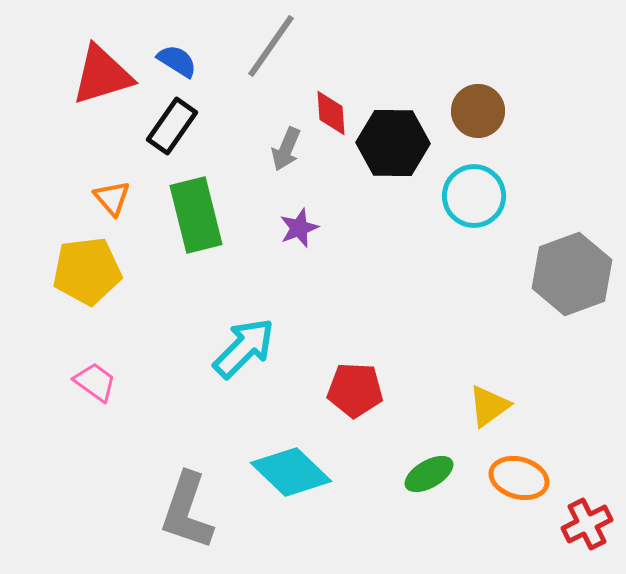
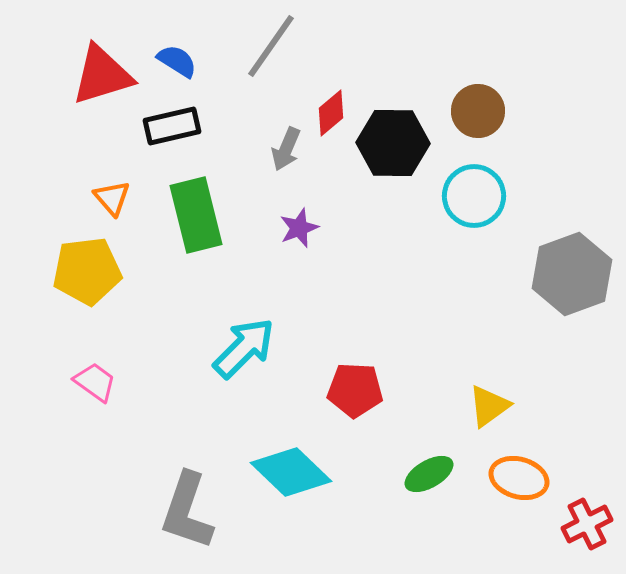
red diamond: rotated 54 degrees clockwise
black rectangle: rotated 42 degrees clockwise
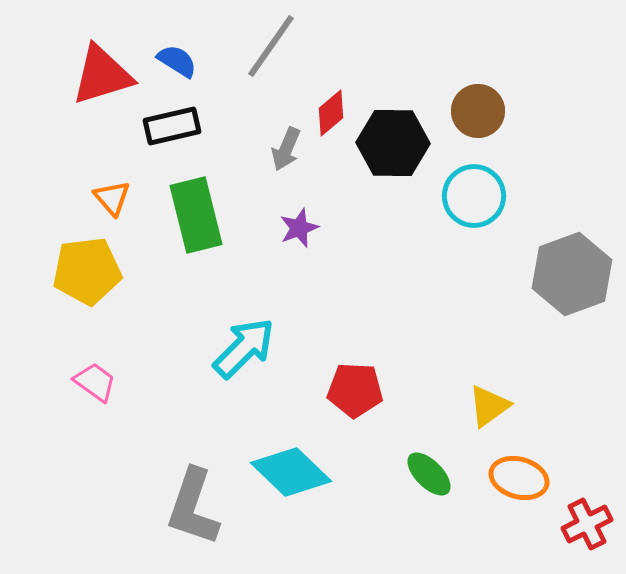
green ellipse: rotated 75 degrees clockwise
gray L-shape: moved 6 px right, 4 px up
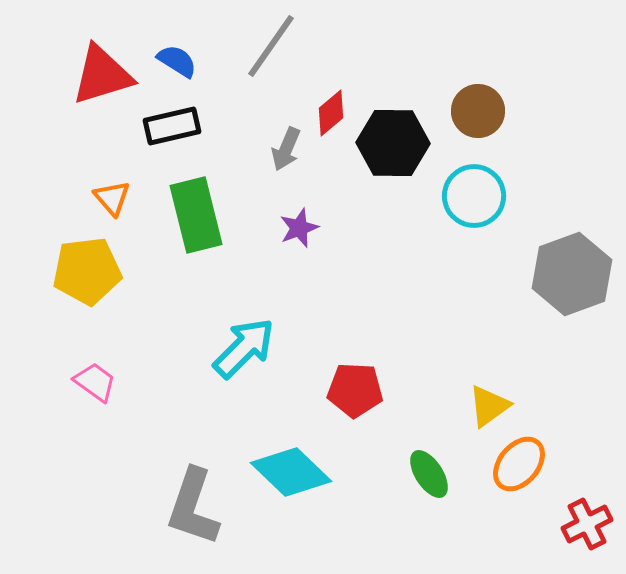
green ellipse: rotated 12 degrees clockwise
orange ellipse: moved 14 px up; rotated 66 degrees counterclockwise
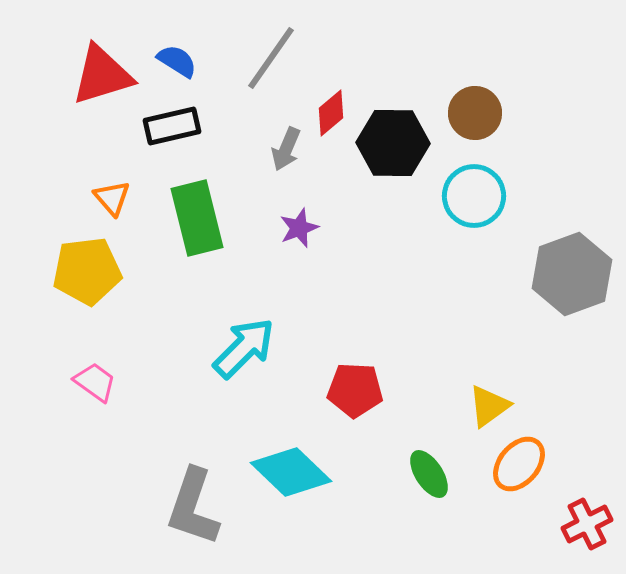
gray line: moved 12 px down
brown circle: moved 3 px left, 2 px down
green rectangle: moved 1 px right, 3 px down
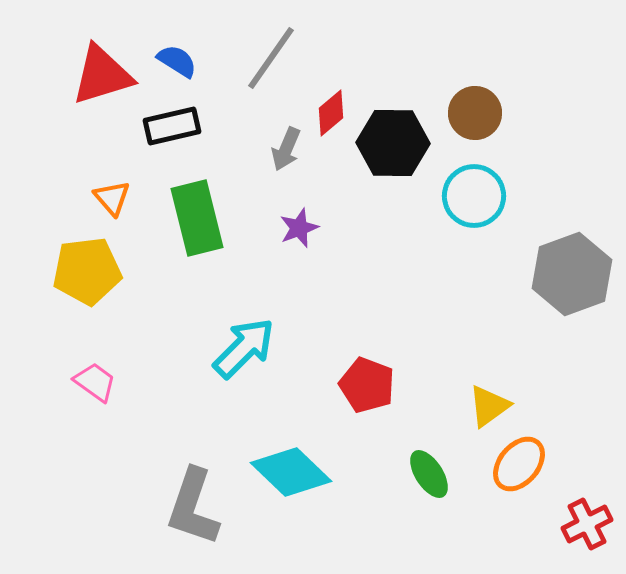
red pentagon: moved 12 px right, 5 px up; rotated 18 degrees clockwise
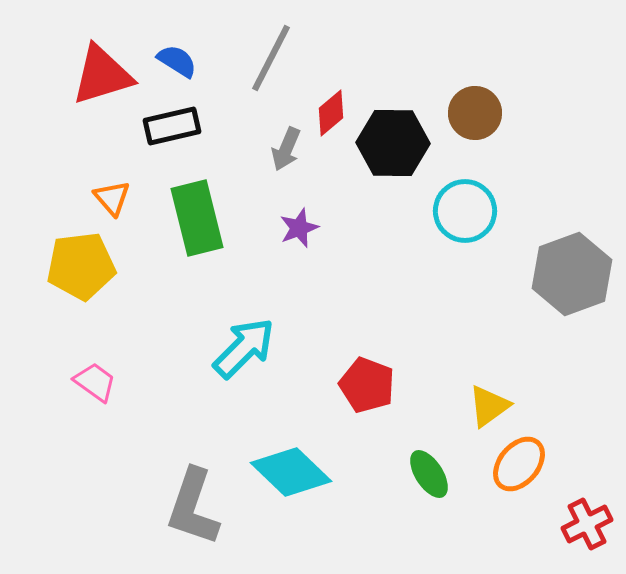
gray line: rotated 8 degrees counterclockwise
cyan circle: moved 9 px left, 15 px down
yellow pentagon: moved 6 px left, 5 px up
